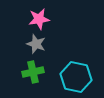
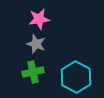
cyan hexagon: rotated 16 degrees clockwise
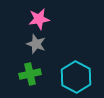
green cross: moved 3 px left, 2 px down
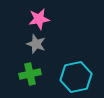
cyan hexagon: rotated 20 degrees clockwise
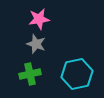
cyan hexagon: moved 1 px right, 3 px up
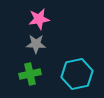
gray star: rotated 18 degrees counterclockwise
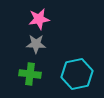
green cross: rotated 20 degrees clockwise
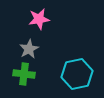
gray star: moved 7 px left, 5 px down; rotated 30 degrees counterclockwise
green cross: moved 6 px left
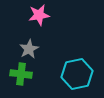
pink star: moved 4 px up
green cross: moved 3 px left
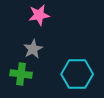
gray star: moved 4 px right
cyan hexagon: rotated 12 degrees clockwise
